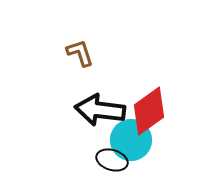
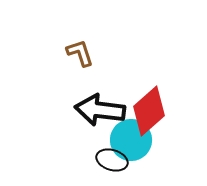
red diamond: rotated 6 degrees counterclockwise
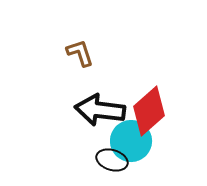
cyan circle: moved 1 px down
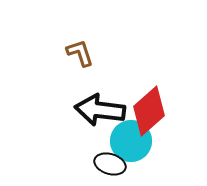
black ellipse: moved 2 px left, 4 px down
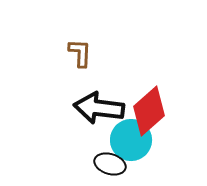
brown L-shape: rotated 20 degrees clockwise
black arrow: moved 1 px left, 2 px up
cyan circle: moved 1 px up
